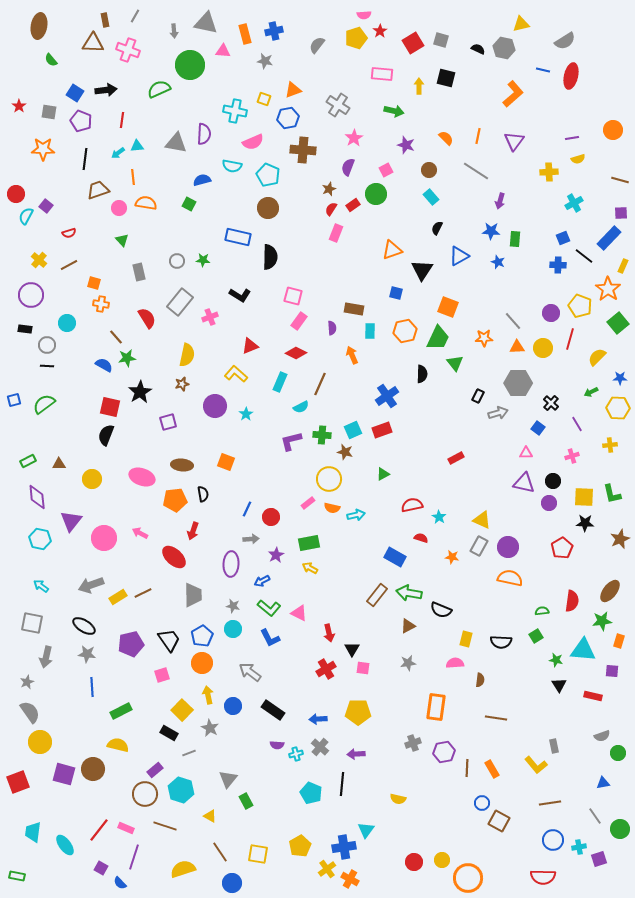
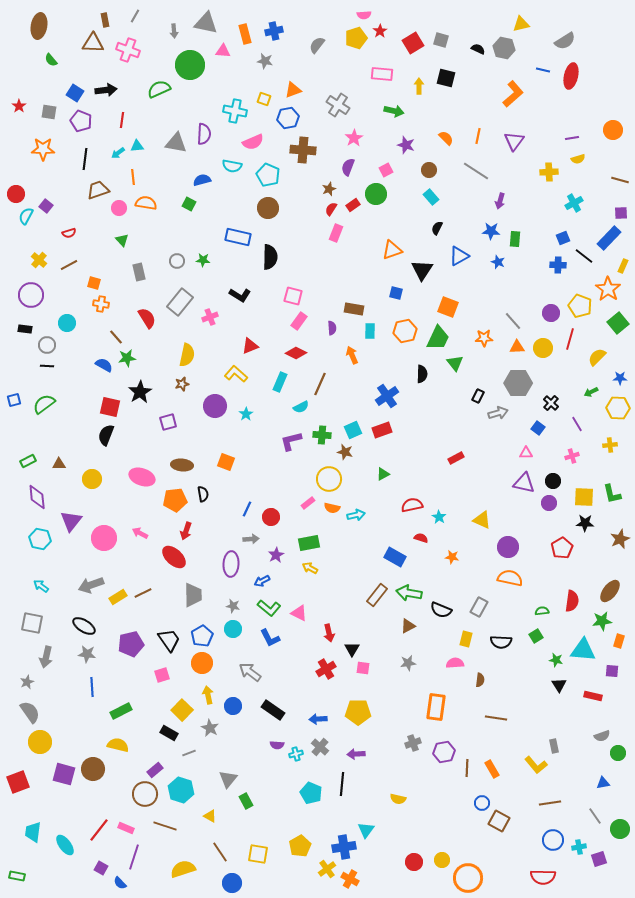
red arrow at (193, 531): moved 7 px left
gray rectangle at (479, 546): moved 61 px down
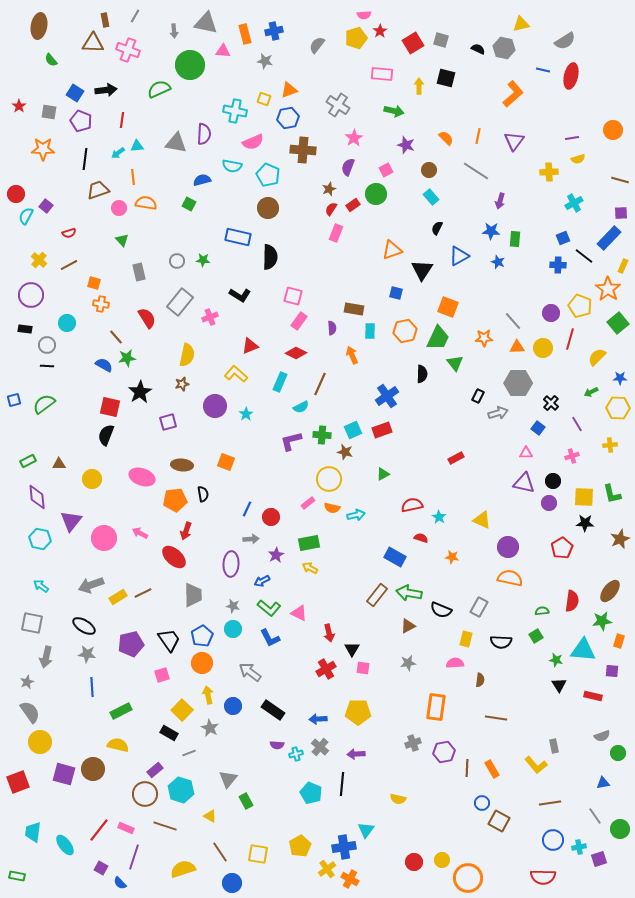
orange triangle at (293, 90): moved 4 px left
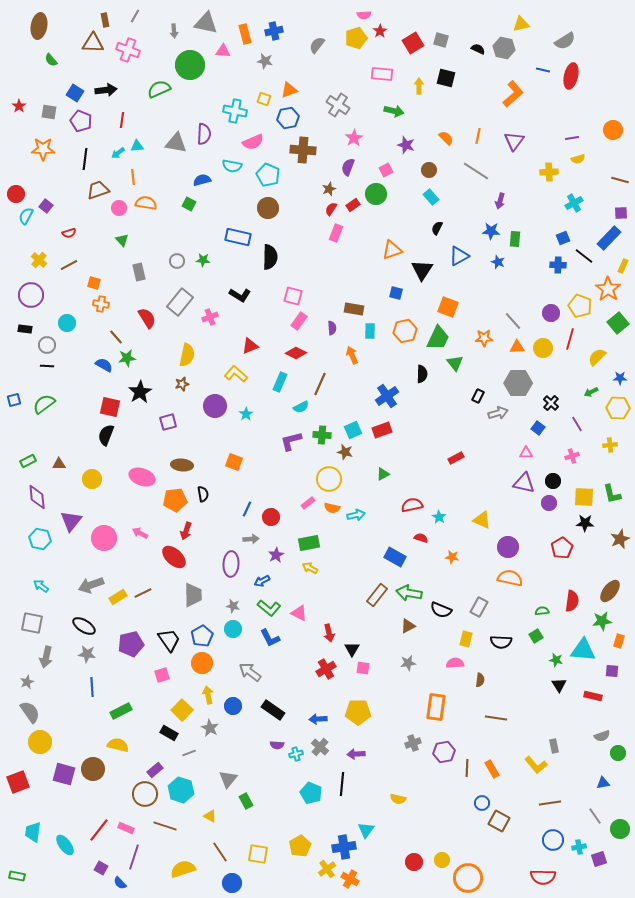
orange square at (226, 462): moved 8 px right
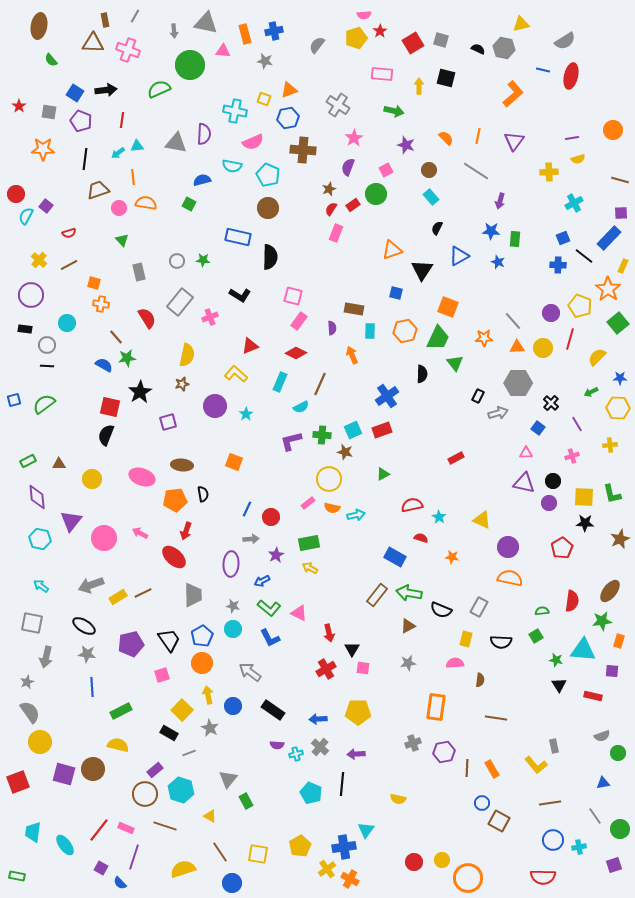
purple square at (599, 859): moved 15 px right, 6 px down
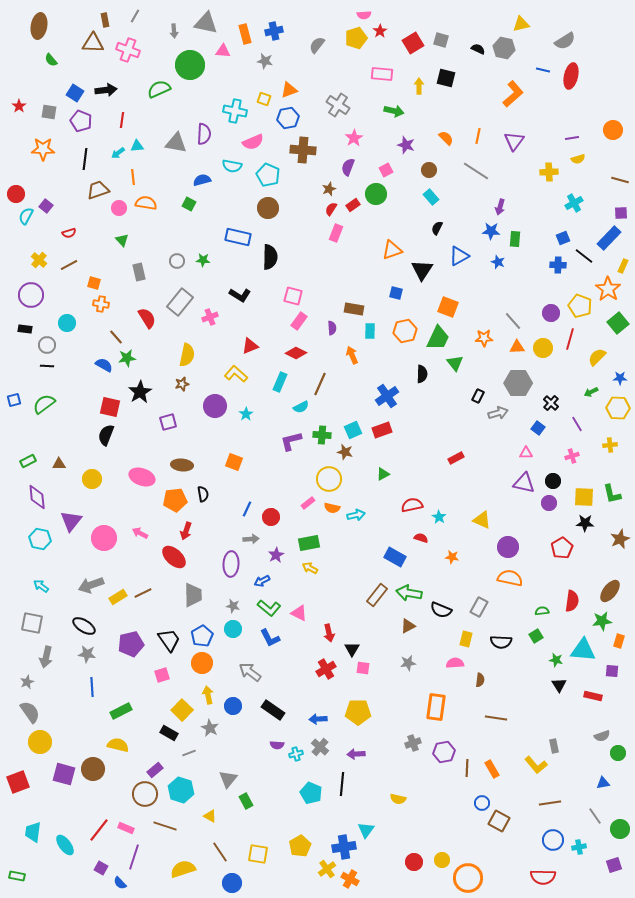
purple arrow at (500, 201): moved 6 px down
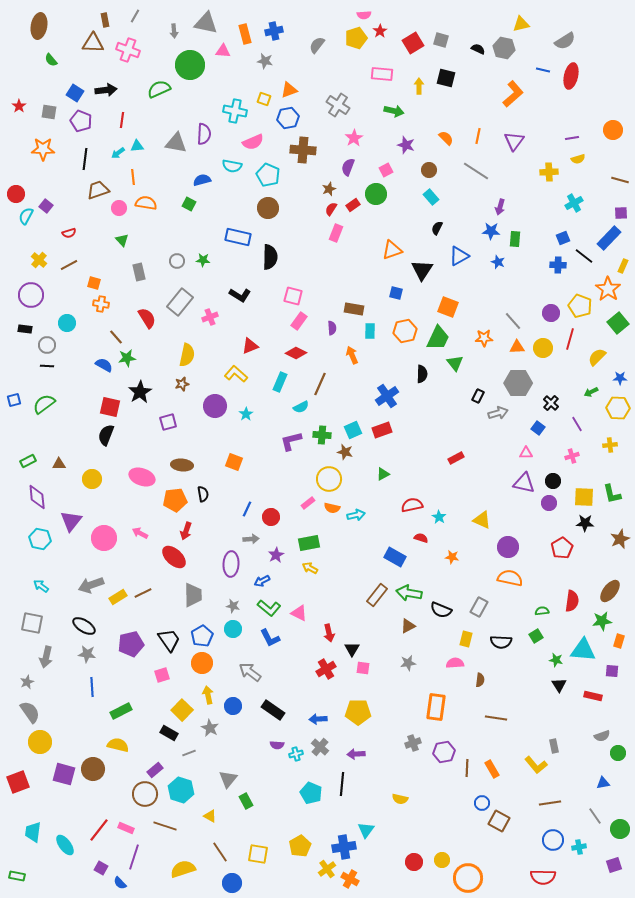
yellow semicircle at (398, 799): moved 2 px right
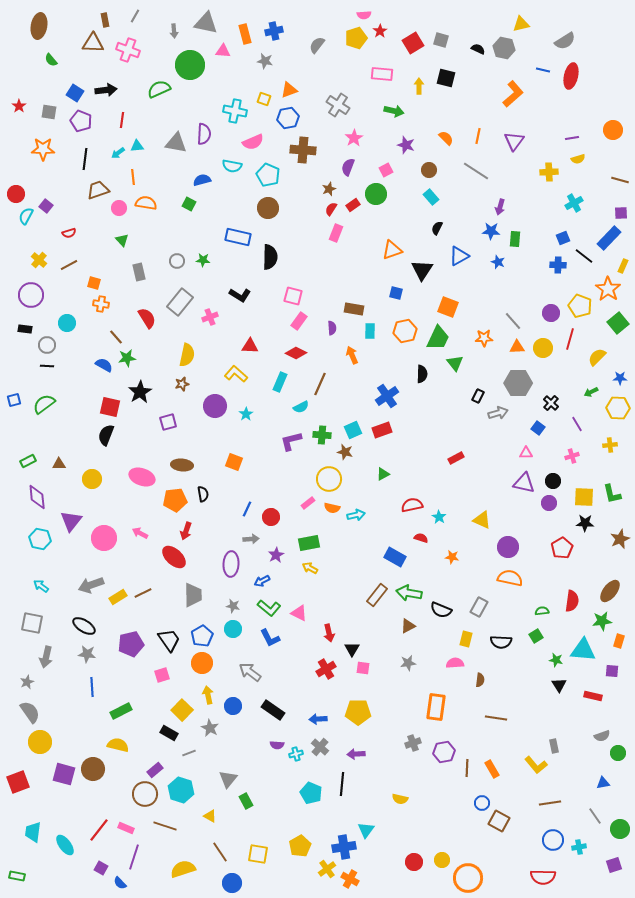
red triangle at (250, 346): rotated 24 degrees clockwise
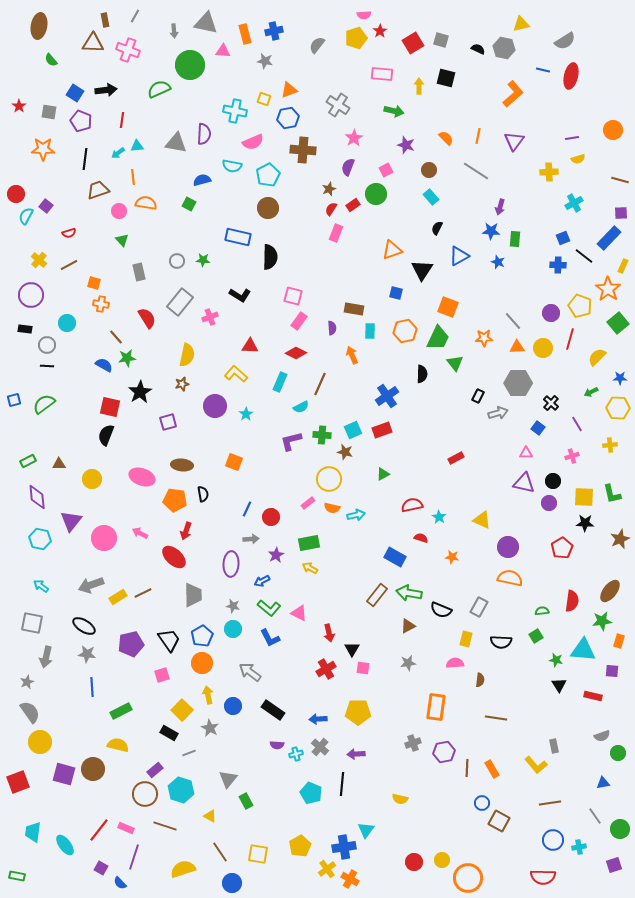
cyan pentagon at (268, 175): rotated 20 degrees clockwise
pink circle at (119, 208): moved 3 px down
orange pentagon at (175, 500): rotated 15 degrees clockwise
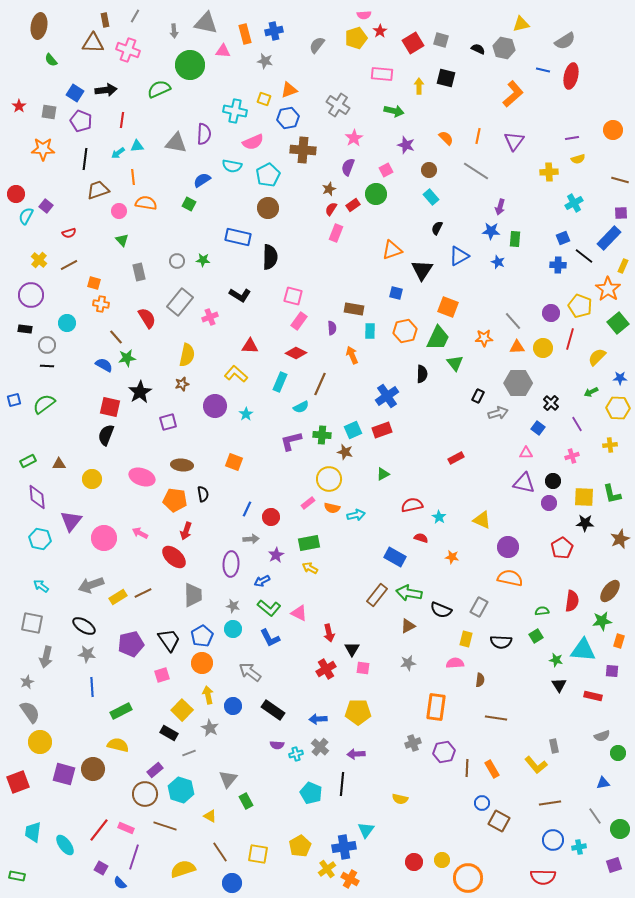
blue semicircle at (202, 180): rotated 18 degrees counterclockwise
